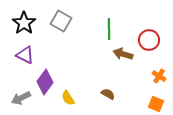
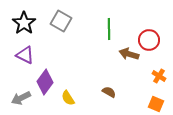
brown arrow: moved 6 px right
brown semicircle: moved 1 px right, 2 px up
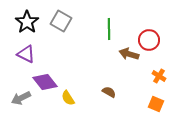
black star: moved 3 px right, 1 px up
purple triangle: moved 1 px right, 1 px up
purple diamond: rotated 75 degrees counterclockwise
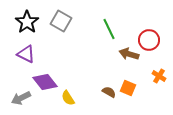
green line: rotated 25 degrees counterclockwise
orange square: moved 28 px left, 16 px up
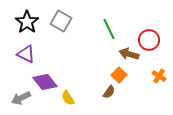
orange square: moved 9 px left, 13 px up; rotated 21 degrees clockwise
brown semicircle: rotated 96 degrees clockwise
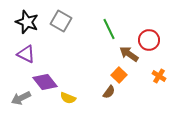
black star: rotated 15 degrees counterclockwise
brown arrow: rotated 18 degrees clockwise
yellow semicircle: rotated 35 degrees counterclockwise
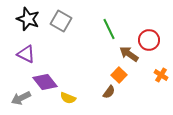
black star: moved 1 px right, 3 px up
orange cross: moved 2 px right, 1 px up
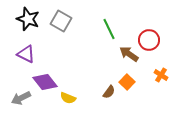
orange square: moved 8 px right, 7 px down
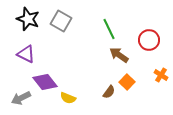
brown arrow: moved 10 px left, 1 px down
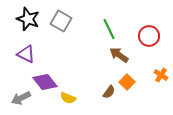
red circle: moved 4 px up
